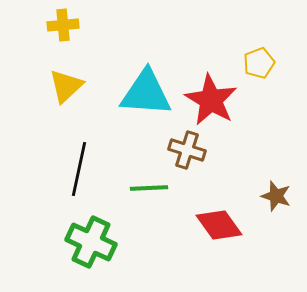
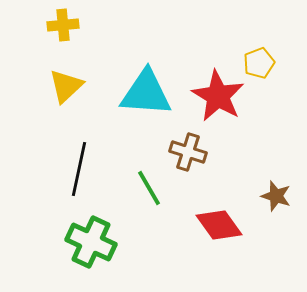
red star: moved 7 px right, 4 px up
brown cross: moved 1 px right, 2 px down
green line: rotated 63 degrees clockwise
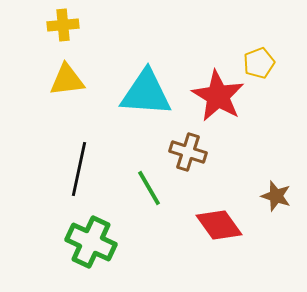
yellow triangle: moved 1 px right, 6 px up; rotated 36 degrees clockwise
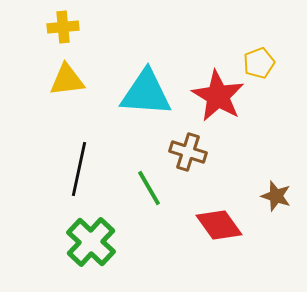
yellow cross: moved 2 px down
green cross: rotated 18 degrees clockwise
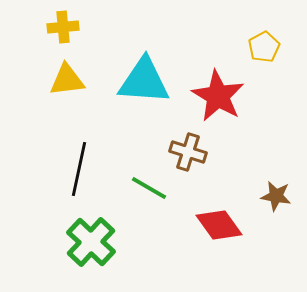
yellow pentagon: moved 5 px right, 16 px up; rotated 8 degrees counterclockwise
cyan triangle: moved 2 px left, 12 px up
green line: rotated 30 degrees counterclockwise
brown star: rotated 8 degrees counterclockwise
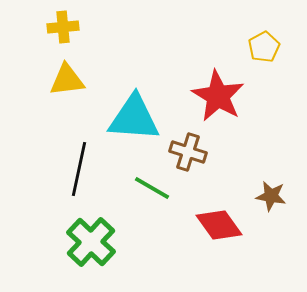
cyan triangle: moved 10 px left, 37 px down
green line: moved 3 px right
brown star: moved 5 px left
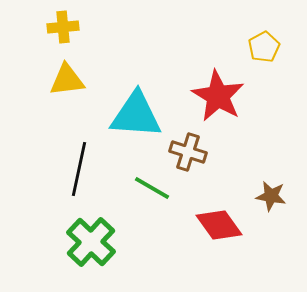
cyan triangle: moved 2 px right, 3 px up
